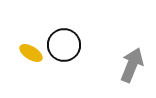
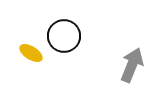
black circle: moved 9 px up
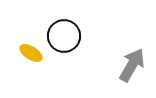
gray arrow: rotated 8 degrees clockwise
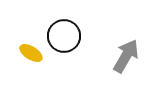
gray arrow: moved 6 px left, 9 px up
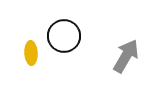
yellow ellipse: rotated 55 degrees clockwise
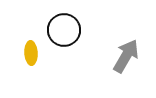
black circle: moved 6 px up
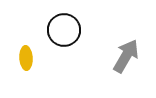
yellow ellipse: moved 5 px left, 5 px down
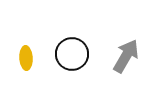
black circle: moved 8 px right, 24 px down
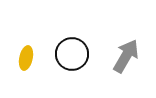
yellow ellipse: rotated 15 degrees clockwise
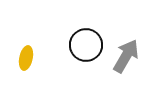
black circle: moved 14 px right, 9 px up
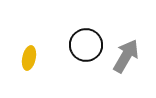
yellow ellipse: moved 3 px right
